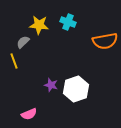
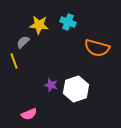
orange semicircle: moved 8 px left, 7 px down; rotated 25 degrees clockwise
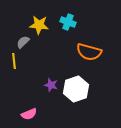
orange semicircle: moved 8 px left, 4 px down
yellow line: rotated 14 degrees clockwise
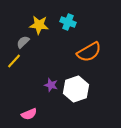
orange semicircle: rotated 45 degrees counterclockwise
yellow line: rotated 49 degrees clockwise
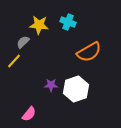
purple star: rotated 16 degrees counterclockwise
pink semicircle: rotated 28 degrees counterclockwise
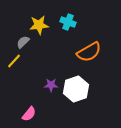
yellow star: rotated 12 degrees counterclockwise
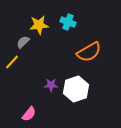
yellow line: moved 2 px left, 1 px down
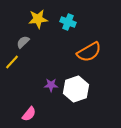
yellow star: moved 1 px left, 6 px up
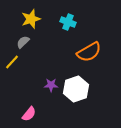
yellow star: moved 7 px left; rotated 12 degrees counterclockwise
